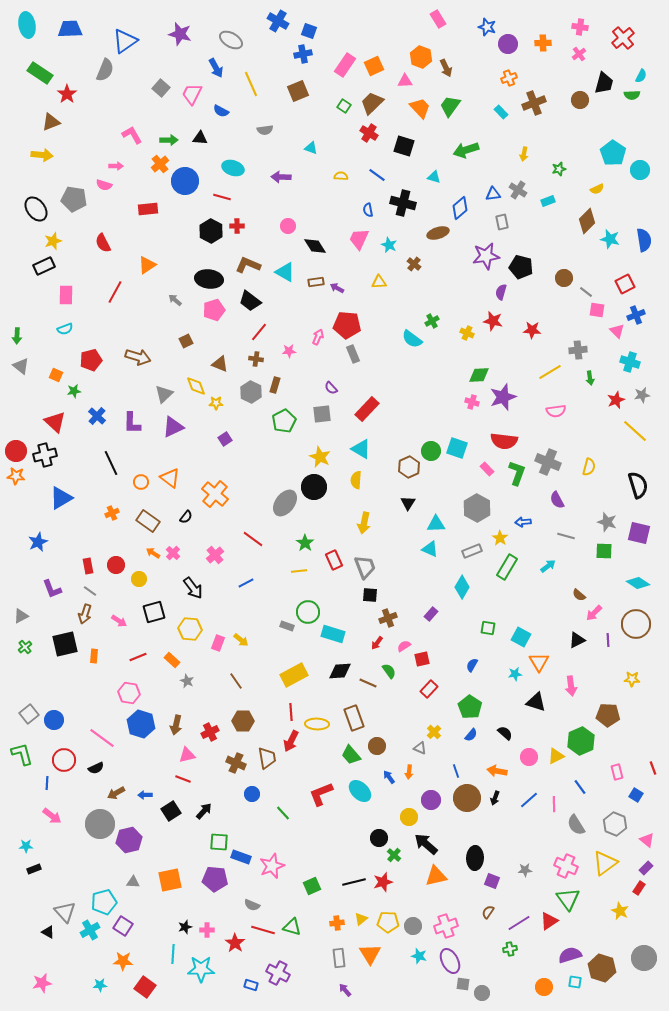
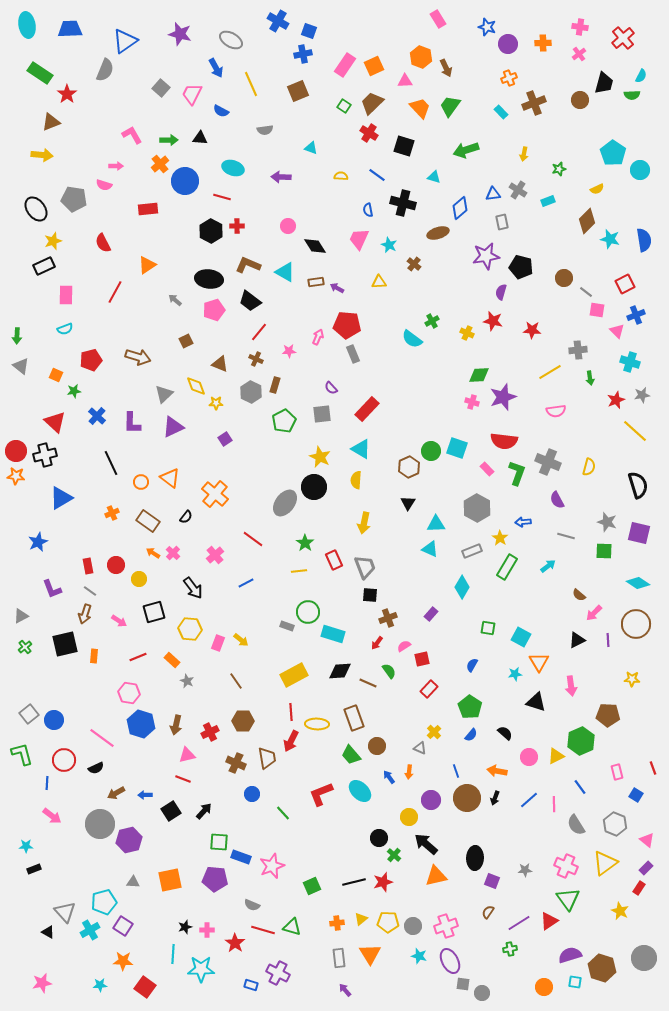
brown cross at (256, 359): rotated 16 degrees clockwise
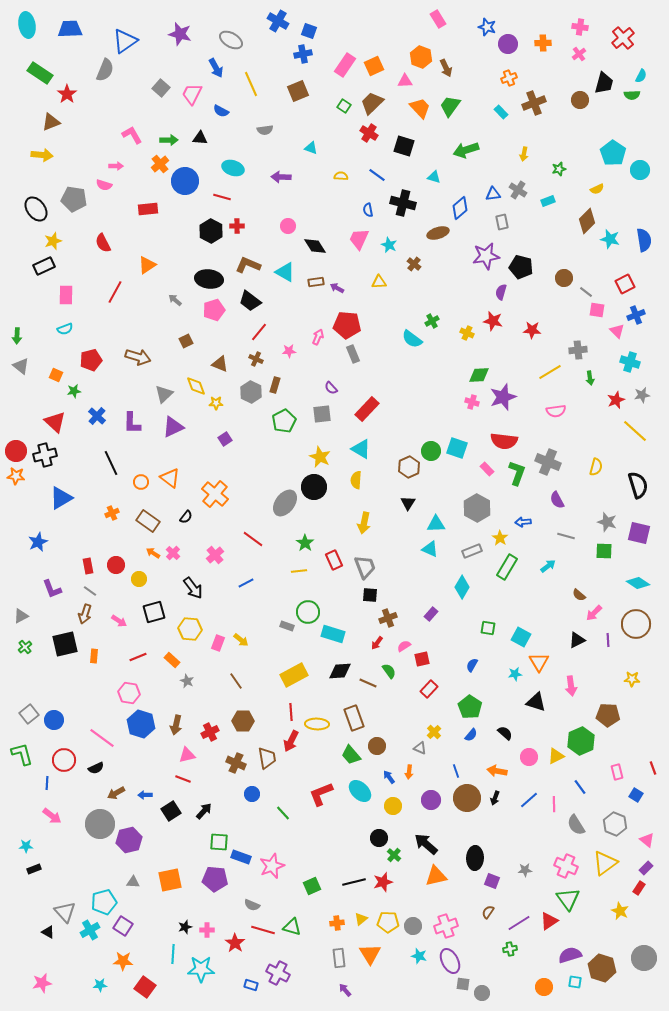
yellow semicircle at (589, 467): moved 7 px right
yellow circle at (409, 817): moved 16 px left, 11 px up
